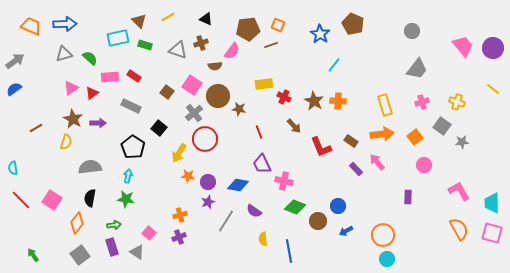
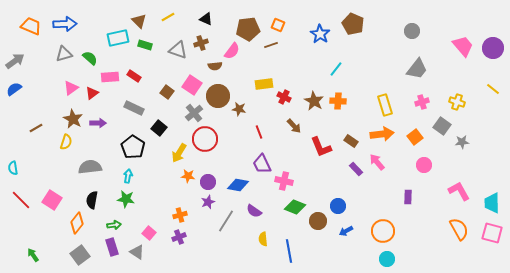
cyan line at (334, 65): moved 2 px right, 4 px down
gray rectangle at (131, 106): moved 3 px right, 2 px down
black semicircle at (90, 198): moved 2 px right, 2 px down
orange circle at (383, 235): moved 4 px up
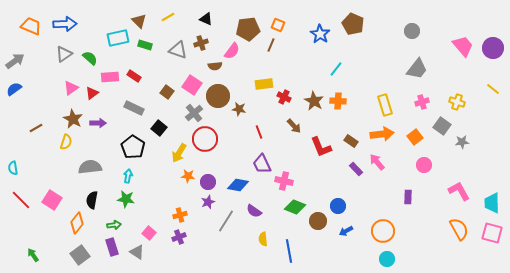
brown line at (271, 45): rotated 48 degrees counterclockwise
gray triangle at (64, 54): rotated 18 degrees counterclockwise
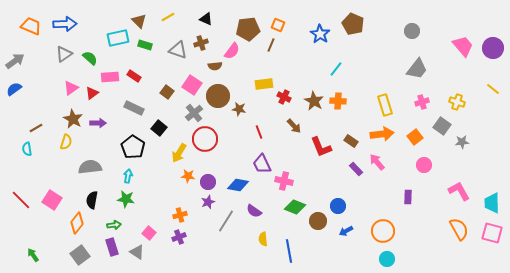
cyan semicircle at (13, 168): moved 14 px right, 19 px up
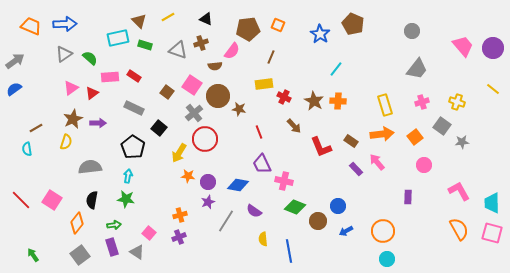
brown line at (271, 45): moved 12 px down
brown star at (73, 119): rotated 18 degrees clockwise
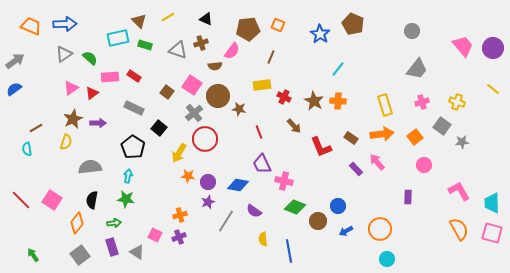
cyan line at (336, 69): moved 2 px right
yellow rectangle at (264, 84): moved 2 px left, 1 px down
brown rectangle at (351, 141): moved 3 px up
green arrow at (114, 225): moved 2 px up
orange circle at (383, 231): moved 3 px left, 2 px up
pink square at (149, 233): moved 6 px right, 2 px down; rotated 16 degrees counterclockwise
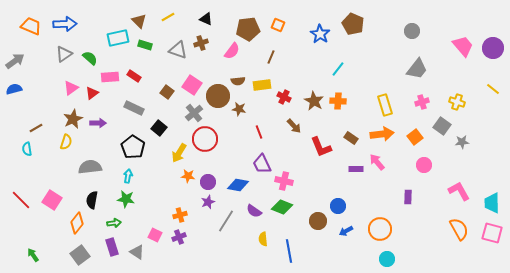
brown semicircle at (215, 66): moved 23 px right, 15 px down
blue semicircle at (14, 89): rotated 21 degrees clockwise
purple rectangle at (356, 169): rotated 48 degrees counterclockwise
green diamond at (295, 207): moved 13 px left
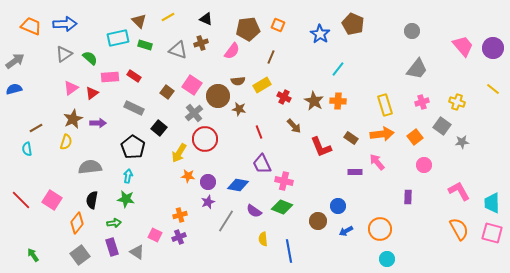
yellow rectangle at (262, 85): rotated 24 degrees counterclockwise
purple rectangle at (356, 169): moved 1 px left, 3 px down
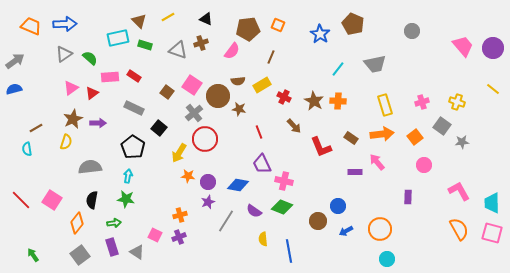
gray trapezoid at (417, 69): moved 42 px left, 5 px up; rotated 40 degrees clockwise
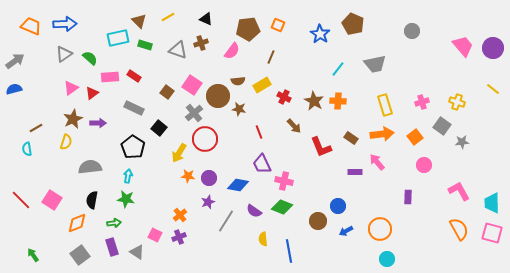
purple circle at (208, 182): moved 1 px right, 4 px up
orange cross at (180, 215): rotated 24 degrees counterclockwise
orange diamond at (77, 223): rotated 30 degrees clockwise
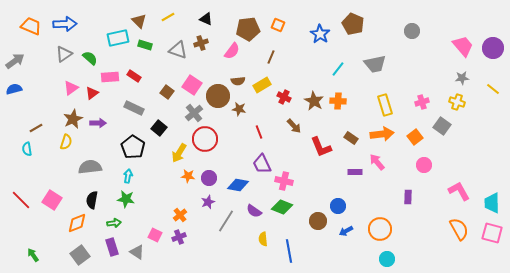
gray star at (462, 142): moved 64 px up
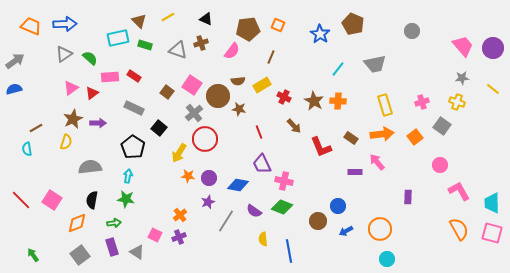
pink circle at (424, 165): moved 16 px right
